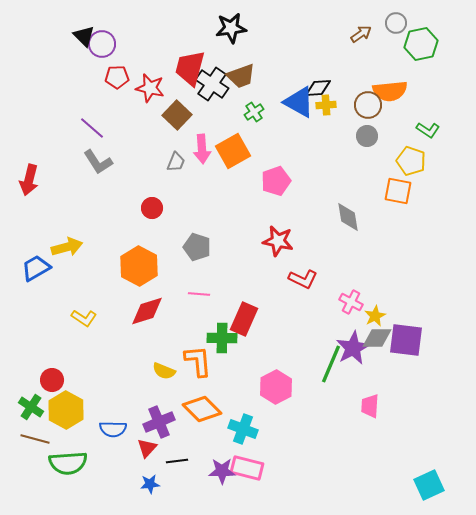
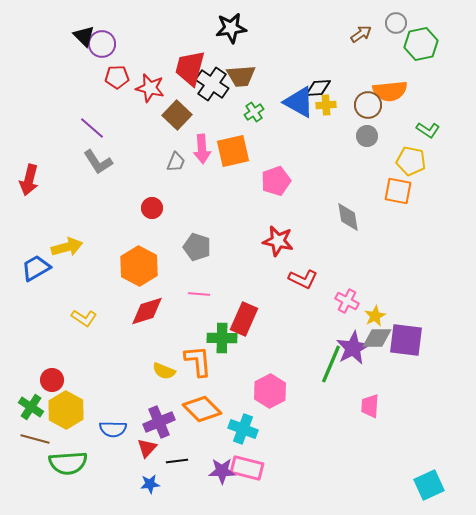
brown trapezoid at (241, 76): rotated 16 degrees clockwise
orange square at (233, 151): rotated 16 degrees clockwise
yellow pentagon at (411, 161): rotated 8 degrees counterclockwise
pink cross at (351, 302): moved 4 px left, 1 px up
pink hexagon at (276, 387): moved 6 px left, 4 px down
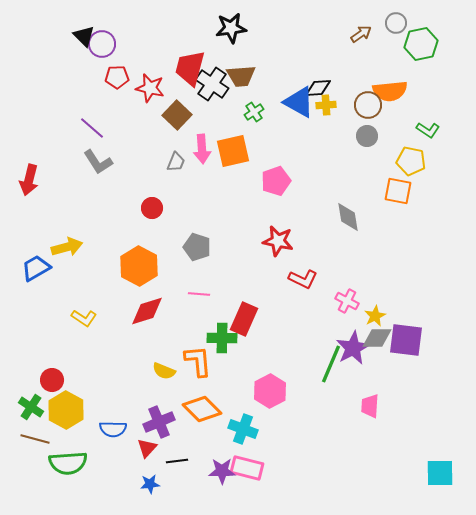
cyan square at (429, 485): moved 11 px right, 12 px up; rotated 24 degrees clockwise
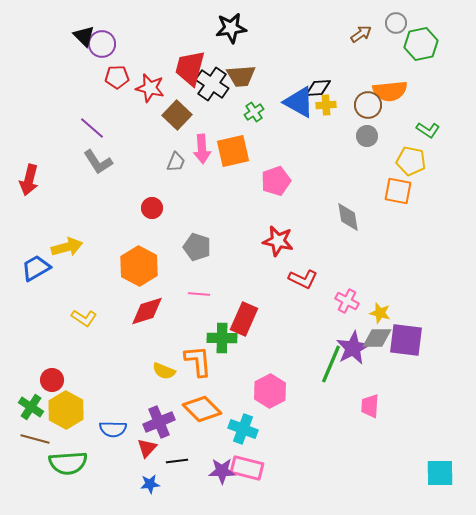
yellow star at (375, 316): moved 5 px right, 3 px up; rotated 30 degrees counterclockwise
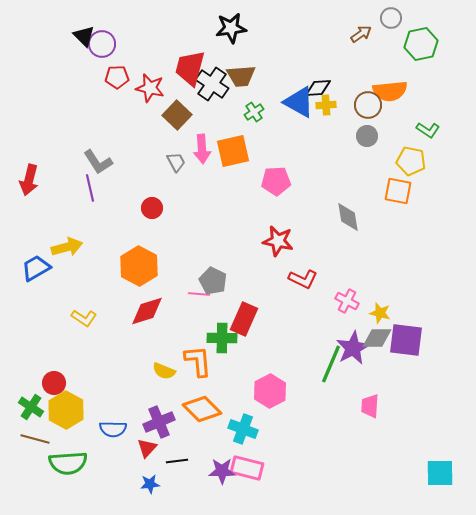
gray circle at (396, 23): moved 5 px left, 5 px up
purple line at (92, 128): moved 2 px left, 60 px down; rotated 36 degrees clockwise
gray trapezoid at (176, 162): rotated 50 degrees counterclockwise
pink pentagon at (276, 181): rotated 16 degrees clockwise
gray pentagon at (197, 247): moved 16 px right, 34 px down; rotated 8 degrees clockwise
red circle at (52, 380): moved 2 px right, 3 px down
